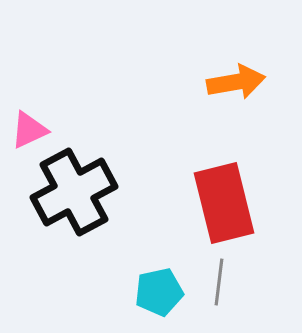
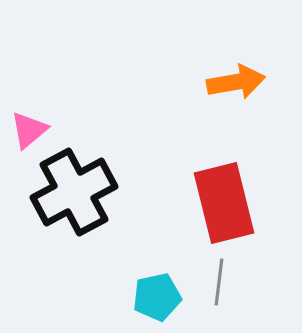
pink triangle: rotated 15 degrees counterclockwise
cyan pentagon: moved 2 px left, 5 px down
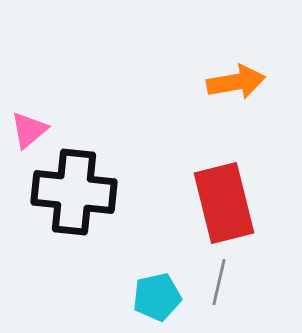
black cross: rotated 34 degrees clockwise
gray line: rotated 6 degrees clockwise
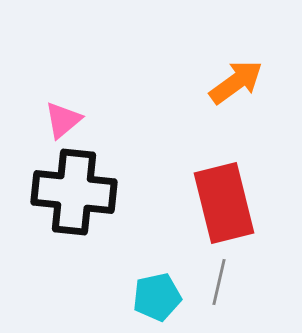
orange arrow: rotated 26 degrees counterclockwise
pink triangle: moved 34 px right, 10 px up
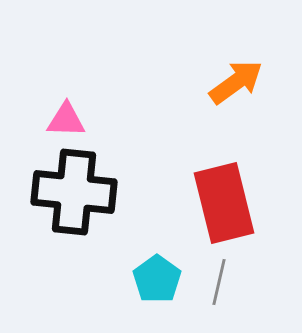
pink triangle: moved 3 px right; rotated 42 degrees clockwise
cyan pentagon: moved 18 px up; rotated 24 degrees counterclockwise
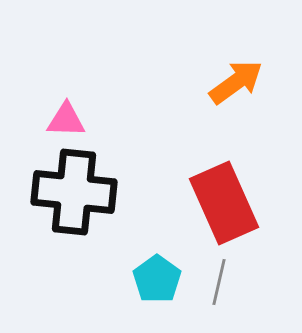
red rectangle: rotated 10 degrees counterclockwise
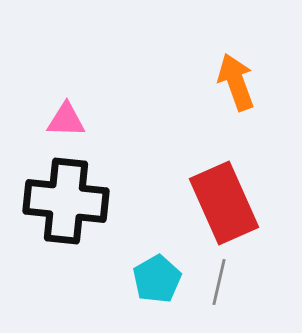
orange arrow: rotated 74 degrees counterclockwise
black cross: moved 8 px left, 9 px down
cyan pentagon: rotated 6 degrees clockwise
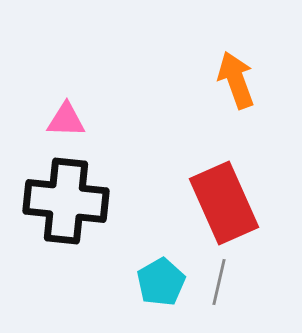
orange arrow: moved 2 px up
cyan pentagon: moved 4 px right, 3 px down
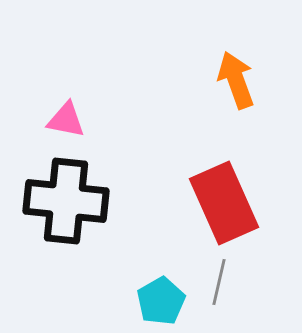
pink triangle: rotated 9 degrees clockwise
cyan pentagon: moved 19 px down
